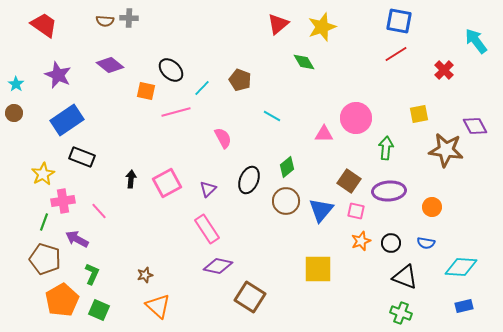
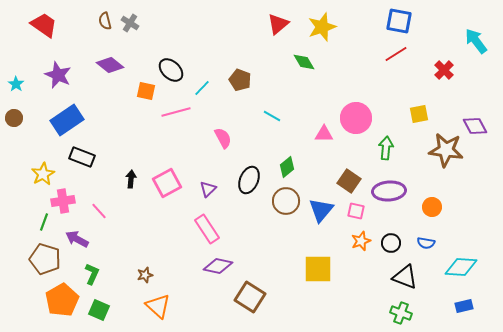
gray cross at (129, 18): moved 1 px right, 5 px down; rotated 30 degrees clockwise
brown semicircle at (105, 21): rotated 72 degrees clockwise
brown circle at (14, 113): moved 5 px down
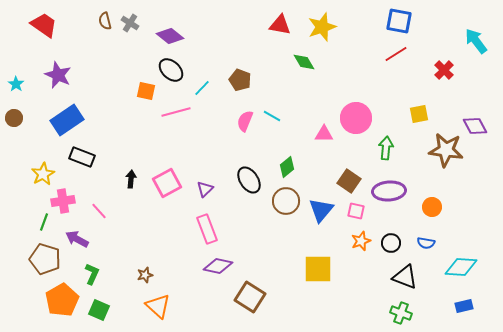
red triangle at (278, 24): moved 2 px right, 1 px down; rotated 50 degrees clockwise
purple diamond at (110, 65): moved 60 px right, 29 px up
pink semicircle at (223, 138): moved 22 px right, 17 px up; rotated 130 degrees counterclockwise
black ellipse at (249, 180): rotated 56 degrees counterclockwise
purple triangle at (208, 189): moved 3 px left
pink rectangle at (207, 229): rotated 12 degrees clockwise
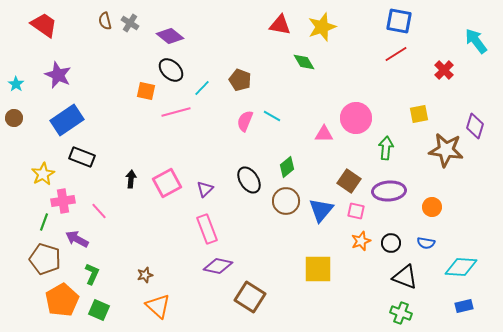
purple diamond at (475, 126): rotated 45 degrees clockwise
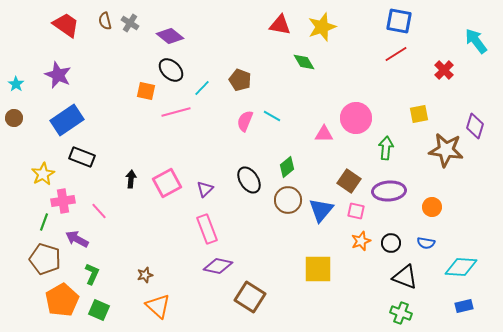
red trapezoid at (44, 25): moved 22 px right
brown circle at (286, 201): moved 2 px right, 1 px up
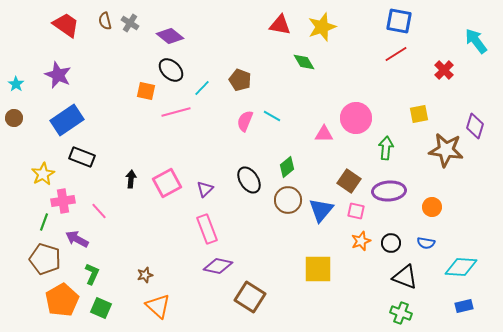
green square at (99, 310): moved 2 px right, 2 px up
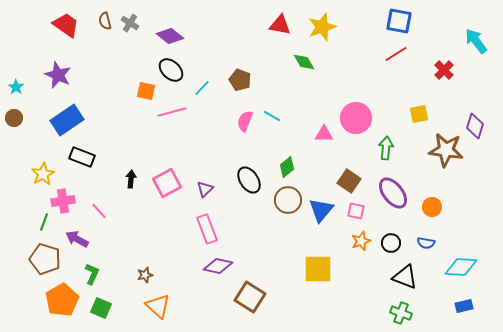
cyan star at (16, 84): moved 3 px down
pink line at (176, 112): moved 4 px left
purple ellipse at (389, 191): moved 4 px right, 2 px down; rotated 56 degrees clockwise
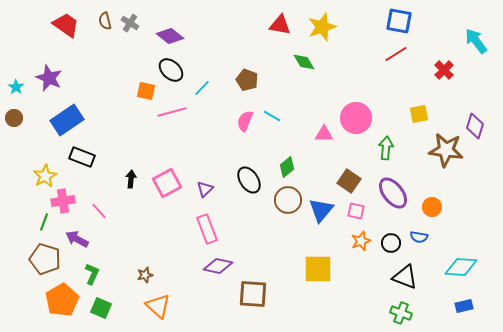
purple star at (58, 75): moved 9 px left, 3 px down
brown pentagon at (240, 80): moved 7 px right
yellow star at (43, 174): moved 2 px right, 2 px down
blue semicircle at (426, 243): moved 7 px left, 6 px up
brown square at (250, 297): moved 3 px right, 3 px up; rotated 28 degrees counterclockwise
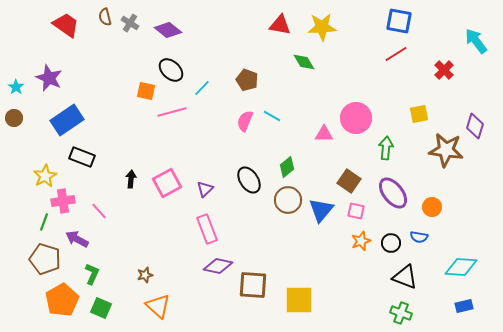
brown semicircle at (105, 21): moved 4 px up
yellow star at (322, 27): rotated 16 degrees clockwise
purple diamond at (170, 36): moved 2 px left, 6 px up
yellow square at (318, 269): moved 19 px left, 31 px down
brown square at (253, 294): moved 9 px up
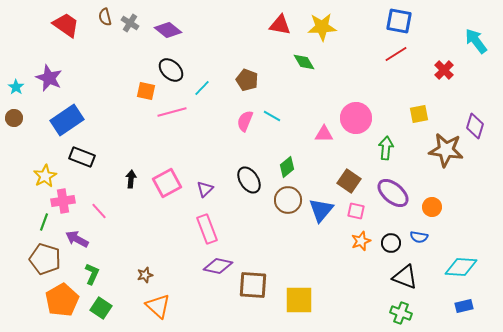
purple ellipse at (393, 193): rotated 12 degrees counterclockwise
green square at (101, 308): rotated 10 degrees clockwise
